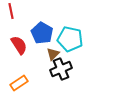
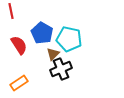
cyan pentagon: moved 1 px left
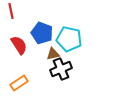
blue pentagon: rotated 10 degrees counterclockwise
brown triangle: rotated 32 degrees clockwise
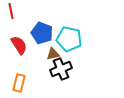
orange rectangle: rotated 42 degrees counterclockwise
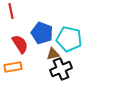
red semicircle: moved 1 px right, 1 px up
orange rectangle: moved 6 px left, 16 px up; rotated 66 degrees clockwise
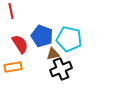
blue pentagon: moved 3 px down
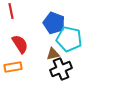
blue pentagon: moved 12 px right, 13 px up
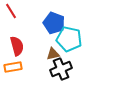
red line: rotated 21 degrees counterclockwise
red semicircle: moved 3 px left, 2 px down; rotated 18 degrees clockwise
